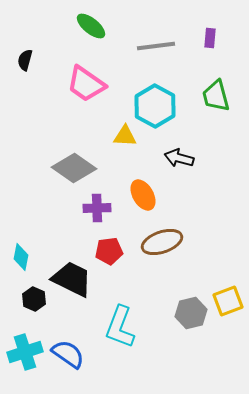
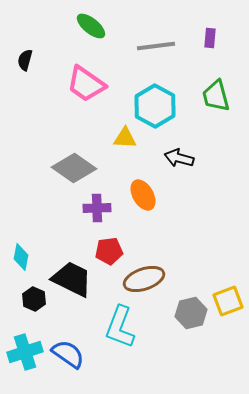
yellow triangle: moved 2 px down
brown ellipse: moved 18 px left, 37 px down
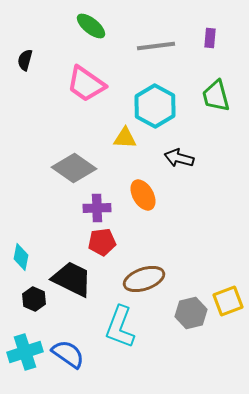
red pentagon: moved 7 px left, 9 px up
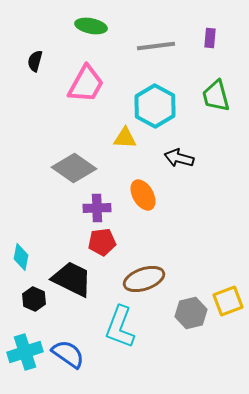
green ellipse: rotated 28 degrees counterclockwise
black semicircle: moved 10 px right, 1 px down
pink trapezoid: rotated 96 degrees counterclockwise
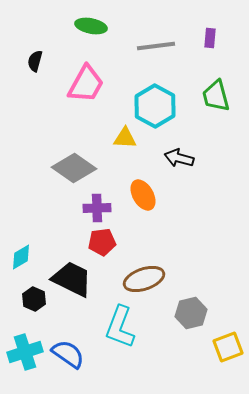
cyan diamond: rotated 48 degrees clockwise
yellow square: moved 46 px down
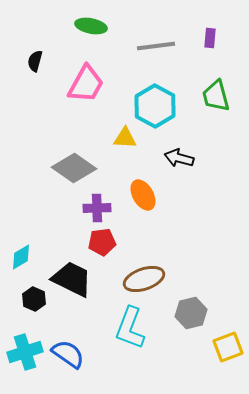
cyan L-shape: moved 10 px right, 1 px down
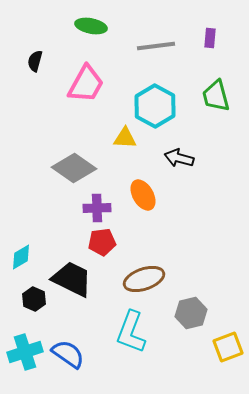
cyan L-shape: moved 1 px right, 4 px down
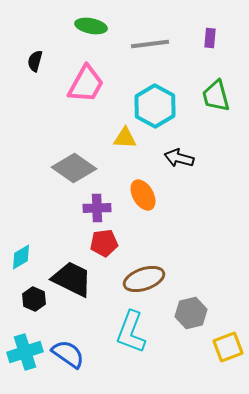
gray line: moved 6 px left, 2 px up
red pentagon: moved 2 px right, 1 px down
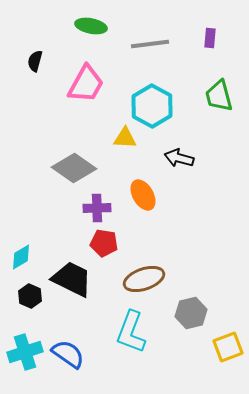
green trapezoid: moved 3 px right
cyan hexagon: moved 3 px left
red pentagon: rotated 16 degrees clockwise
black hexagon: moved 4 px left, 3 px up
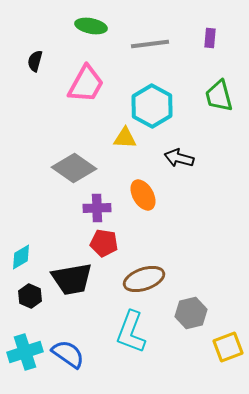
black trapezoid: rotated 144 degrees clockwise
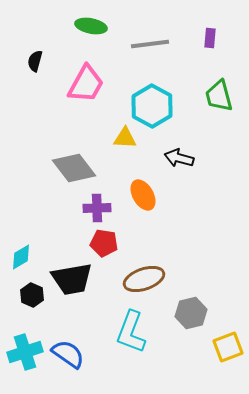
gray diamond: rotated 18 degrees clockwise
black hexagon: moved 2 px right, 1 px up
